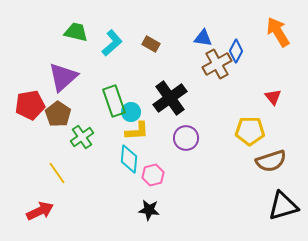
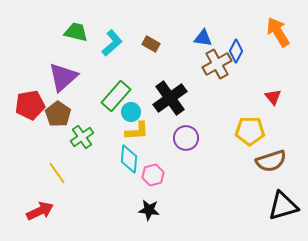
green rectangle: moved 2 px right, 5 px up; rotated 60 degrees clockwise
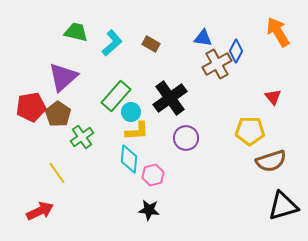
red pentagon: moved 1 px right, 2 px down
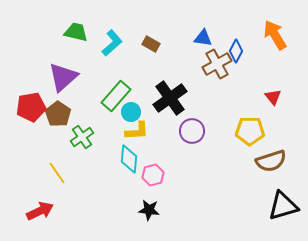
orange arrow: moved 3 px left, 3 px down
purple circle: moved 6 px right, 7 px up
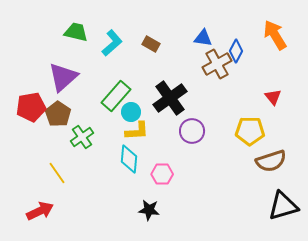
pink hexagon: moved 9 px right, 1 px up; rotated 15 degrees clockwise
